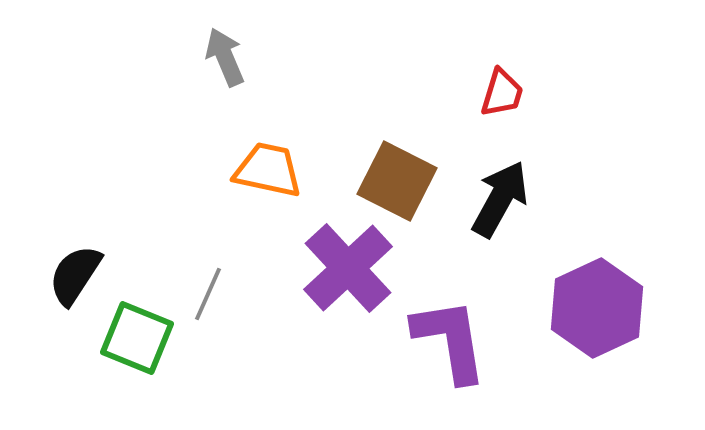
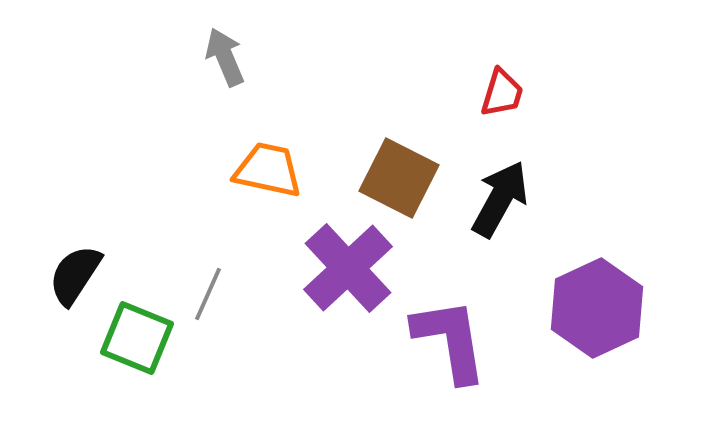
brown square: moved 2 px right, 3 px up
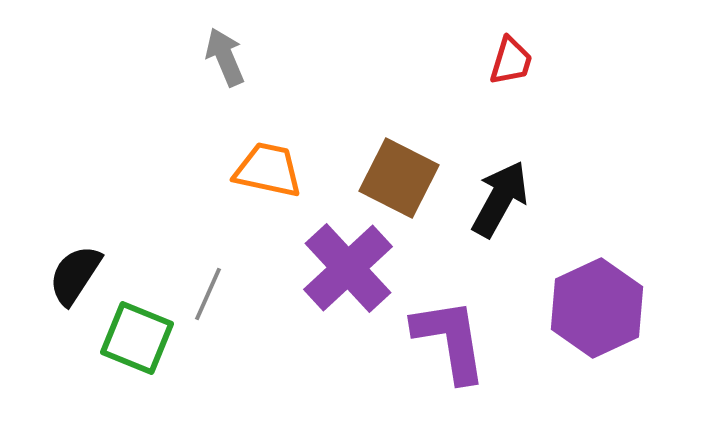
red trapezoid: moved 9 px right, 32 px up
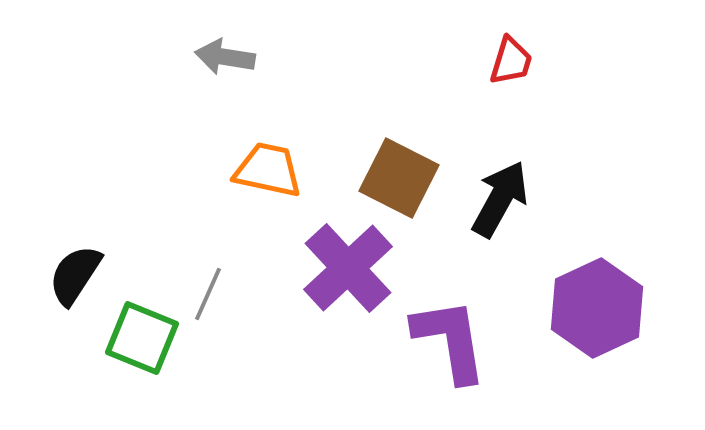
gray arrow: rotated 58 degrees counterclockwise
green square: moved 5 px right
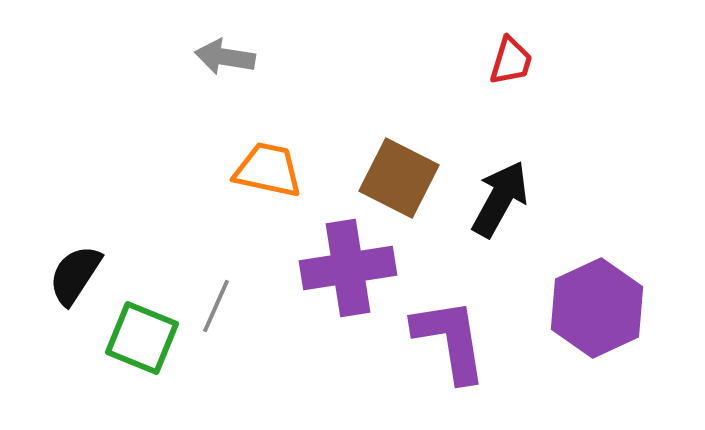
purple cross: rotated 34 degrees clockwise
gray line: moved 8 px right, 12 px down
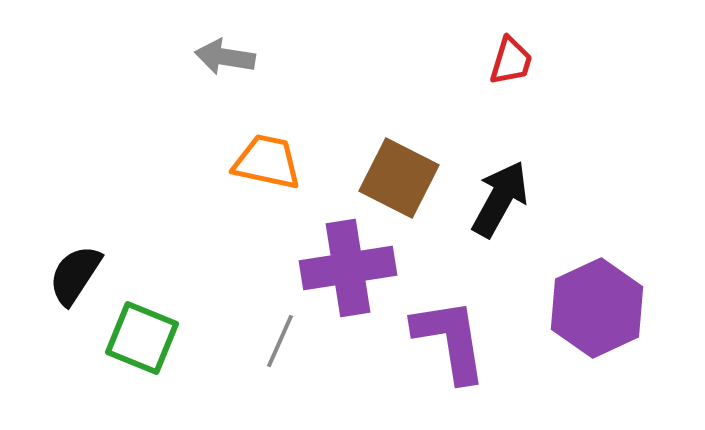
orange trapezoid: moved 1 px left, 8 px up
gray line: moved 64 px right, 35 px down
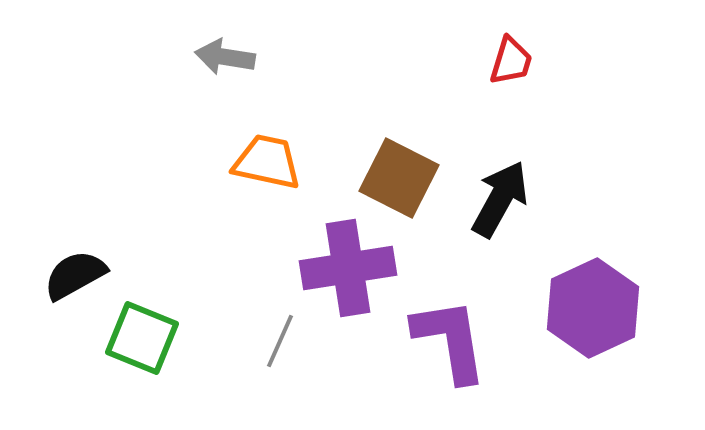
black semicircle: rotated 28 degrees clockwise
purple hexagon: moved 4 px left
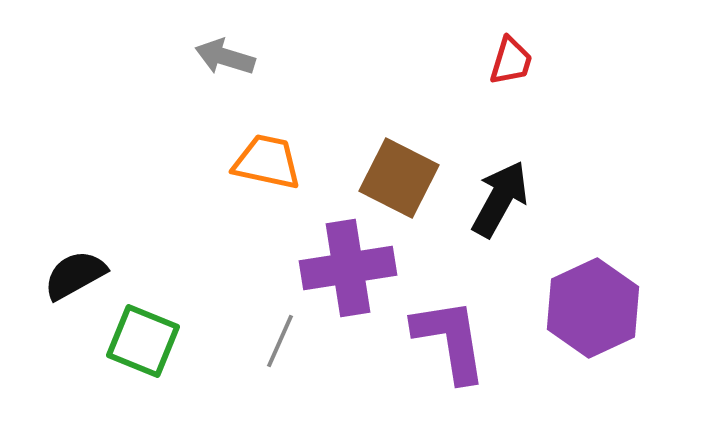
gray arrow: rotated 8 degrees clockwise
green square: moved 1 px right, 3 px down
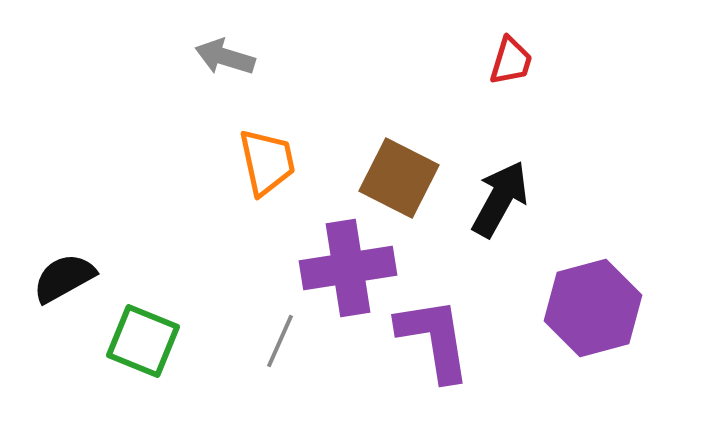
orange trapezoid: rotated 66 degrees clockwise
black semicircle: moved 11 px left, 3 px down
purple hexagon: rotated 10 degrees clockwise
purple L-shape: moved 16 px left, 1 px up
